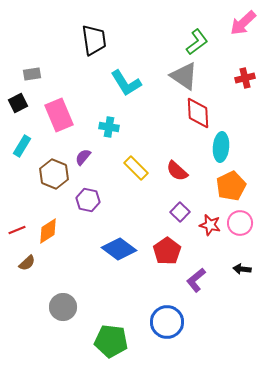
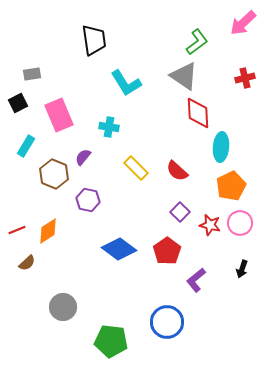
cyan rectangle: moved 4 px right
black arrow: rotated 78 degrees counterclockwise
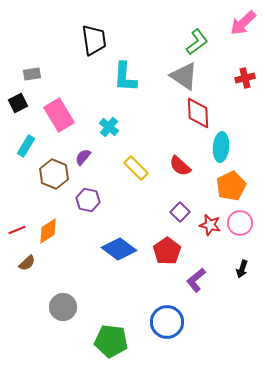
cyan L-shape: moved 1 px left, 6 px up; rotated 36 degrees clockwise
pink rectangle: rotated 8 degrees counterclockwise
cyan cross: rotated 30 degrees clockwise
red semicircle: moved 3 px right, 5 px up
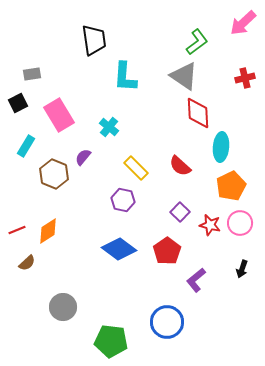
purple hexagon: moved 35 px right
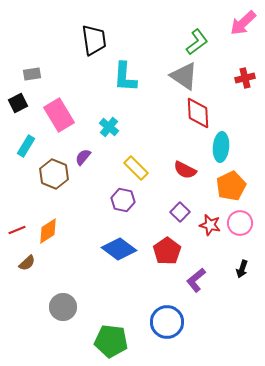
red semicircle: moved 5 px right, 4 px down; rotated 15 degrees counterclockwise
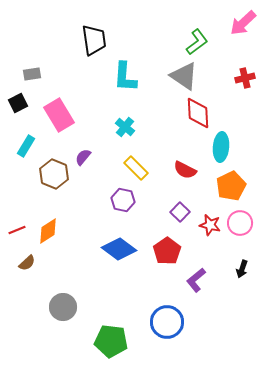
cyan cross: moved 16 px right
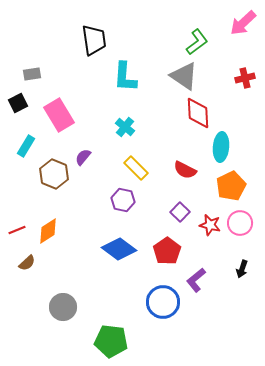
blue circle: moved 4 px left, 20 px up
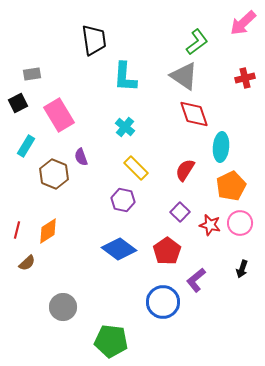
red diamond: moved 4 px left, 1 px down; rotated 16 degrees counterclockwise
purple semicircle: moved 2 px left; rotated 60 degrees counterclockwise
red semicircle: rotated 95 degrees clockwise
red line: rotated 54 degrees counterclockwise
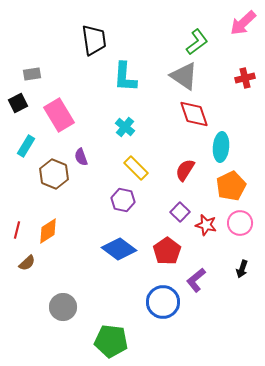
red star: moved 4 px left
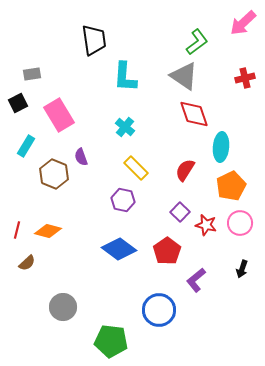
orange diamond: rotated 48 degrees clockwise
blue circle: moved 4 px left, 8 px down
